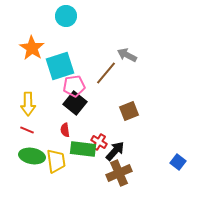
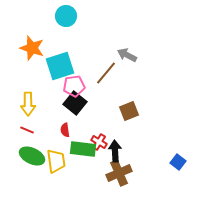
orange star: rotated 15 degrees counterclockwise
black arrow: rotated 45 degrees counterclockwise
green ellipse: rotated 15 degrees clockwise
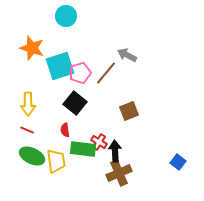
pink pentagon: moved 6 px right, 13 px up; rotated 10 degrees counterclockwise
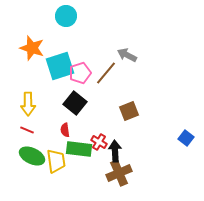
green rectangle: moved 4 px left
blue square: moved 8 px right, 24 px up
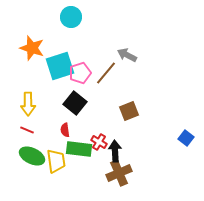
cyan circle: moved 5 px right, 1 px down
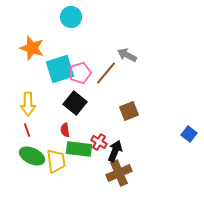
cyan square: moved 3 px down
red line: rotated 48 degrees clockwise
blue square: moved 3 px right, 4 px up
black arrow: rotated 25 degrees clockwise
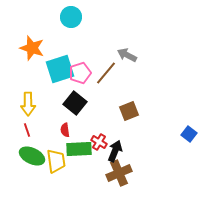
green rectangle: rotated 10 degrees counterclockwise
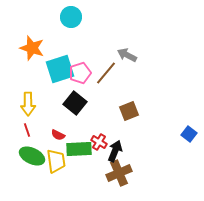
red semicircle: moved 7 px left, 5 px down; rotated 56 degrees counterclockwise
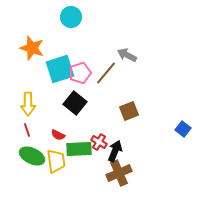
blue square: moved 6 px left, 5 px up
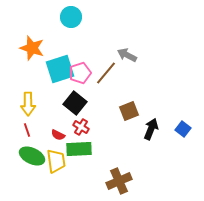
red cross: moved 18 px left, 15 px up
black arrow: moved 36 px right, 22 px up
brown cross: moved 8 px down
